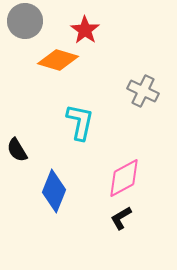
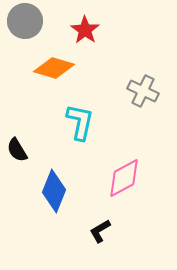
orange diamond: moved 4 px left, 8 px down
black L-shape: moved 21 px left, 13 px down
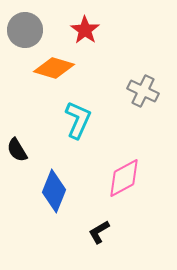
gray circle: moved 9 px down
cyan L-shape: moved 2 px left, 2 px up; rotated 12 degrees clockwise
black L-shape: moved 1 px left, 1 px down
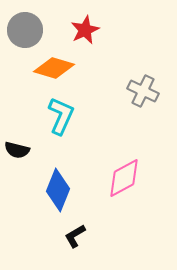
red star: rotated 12 degrees clockwise
cyan L-shape: moved 17 px left, 4 px up
black semicircle: rotated 45 degrees counterclockwise
blue diamond: moved 4 px right, 1 px up
black L-shape: moved 24 px left, 4 px down
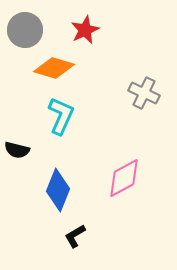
gray cross: moved 1 px right, 2 px down
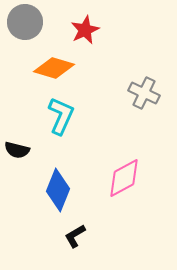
gray circle: moved 8 px up
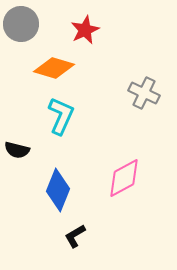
gray circle: moved 4 px left, 2 px down
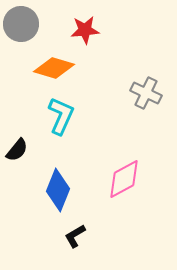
red star: rotated 20 degrees clockwise
gray cross: moved 2 px right
black semicircle: rotated 65 degrees counterclockwise
pink diamond: moved 1 px down
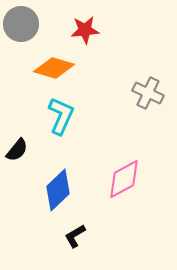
gray cross: moved 2 px right
blue diamond: rotated 24 degrees clockwise
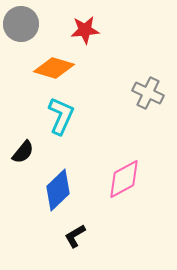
black semicircle: moved 6 px right, 2 px down
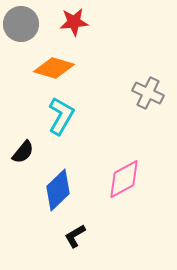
red star: moved 11 px left, 8 px up
cyan L-shape: rotated 6 degrees clockwise
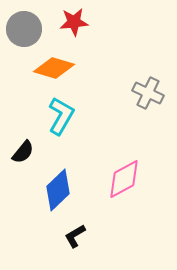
gray circle: moved 3 px right, 5 px down
